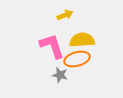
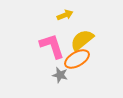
yellow semicircle: rotated 35 degrees counterclockwise
orange ellipse: rotated 15 degrees counterclockwise
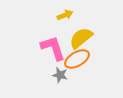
yellow semicircle: moved 1 px left, 2 px up
pink L-shape: moved 1 px right, 2 px down
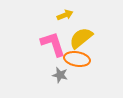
pink L-shape: moved 4 px up
orange ellipse: rotated 40 degrees clockwise
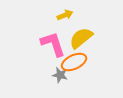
orange ellipse: moved 3 px left, 3 px down; rotated 35 degrees counterclockwise
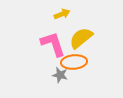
yellow arrow: moved 3 px left, 1 px up
orange ellipse: rotated 20 degrees clockwise
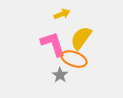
yellow semicircle: rotated 15 degrees counterclockwise
orange ellipse: moved 3 px up; rotated 25 degrees clockwise
gray star: rotated 21 degrees clockwise
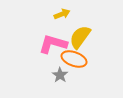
yellow semicircle: moved 1 px left, 1 px up
pink L-shape: rotated 56 degrees counterclockwise
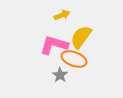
yellow arrow: moved 1 px down
yellow semicircle: moved 1 px right
pink L-shape: moved 1 px right, 1 px down
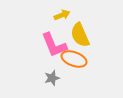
yellow semicircle: moved 1 px left, 2 px up; rotated 60 degrees counterclockwise
pink L-shape: rotated 128 degrees counterclockwise
gray star: moved 8 px left, 3 px down; rotated 21 degrees clockwise
